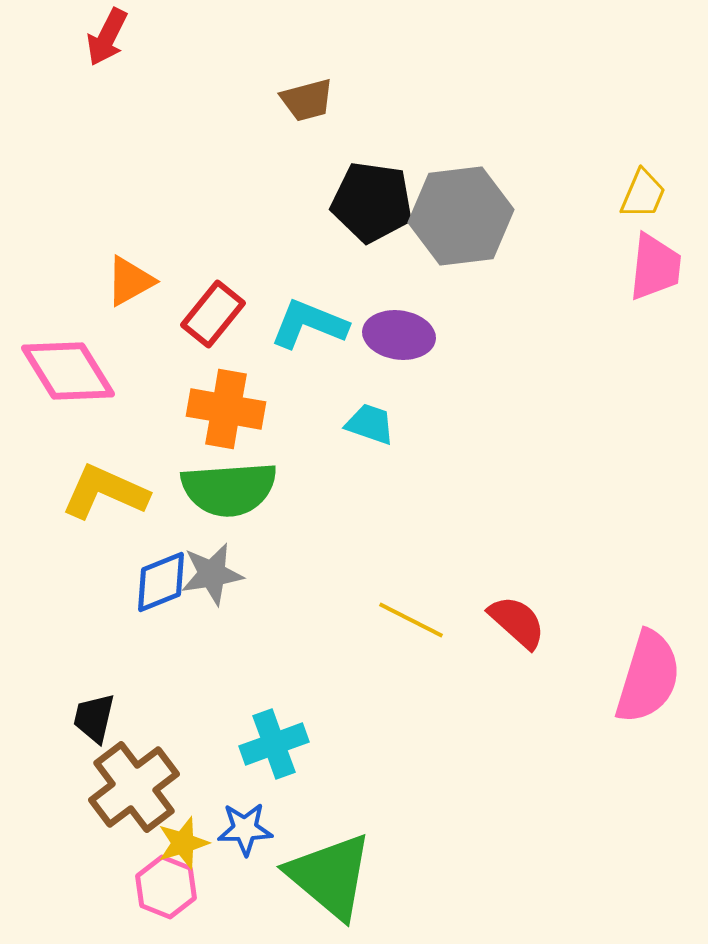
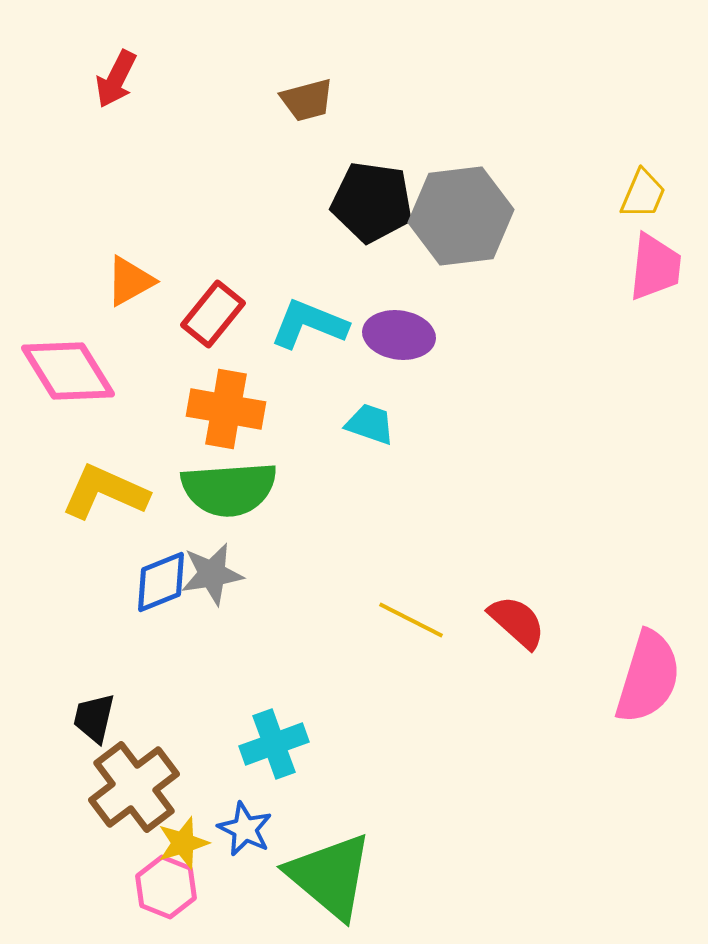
red arrow: moved 9 px right, 42 px down
blue star: rotated 28 degrees clockwise
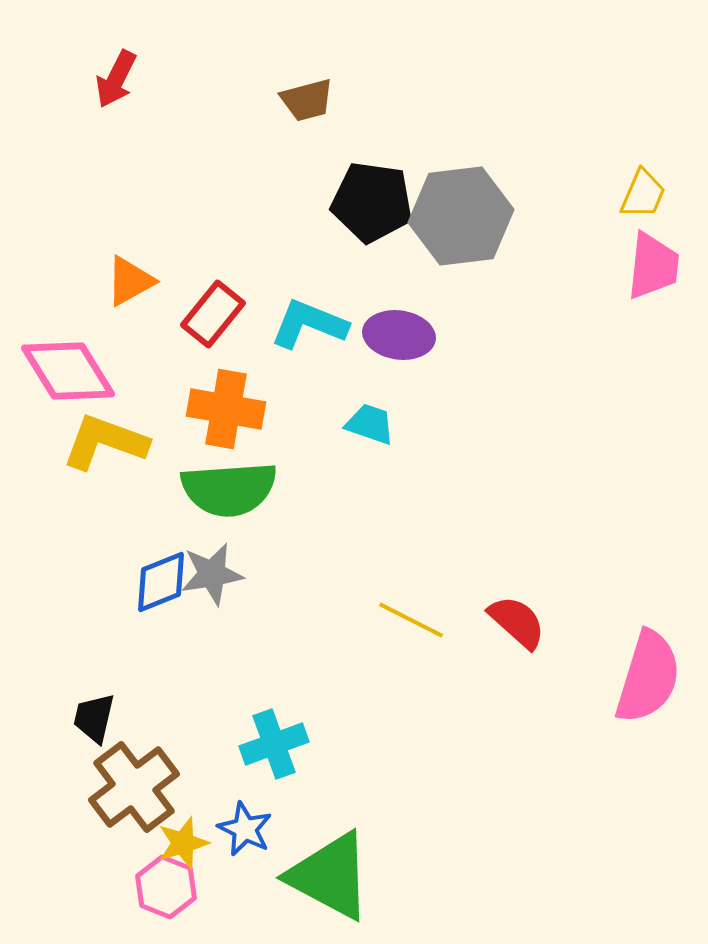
pink trapezoid: moved 2 px left, 1 px up
yellow L-shape: moved 50 px up; rotated 4 degrees counterclockwise
green triangle: rotated 12 degrees counterclockwise
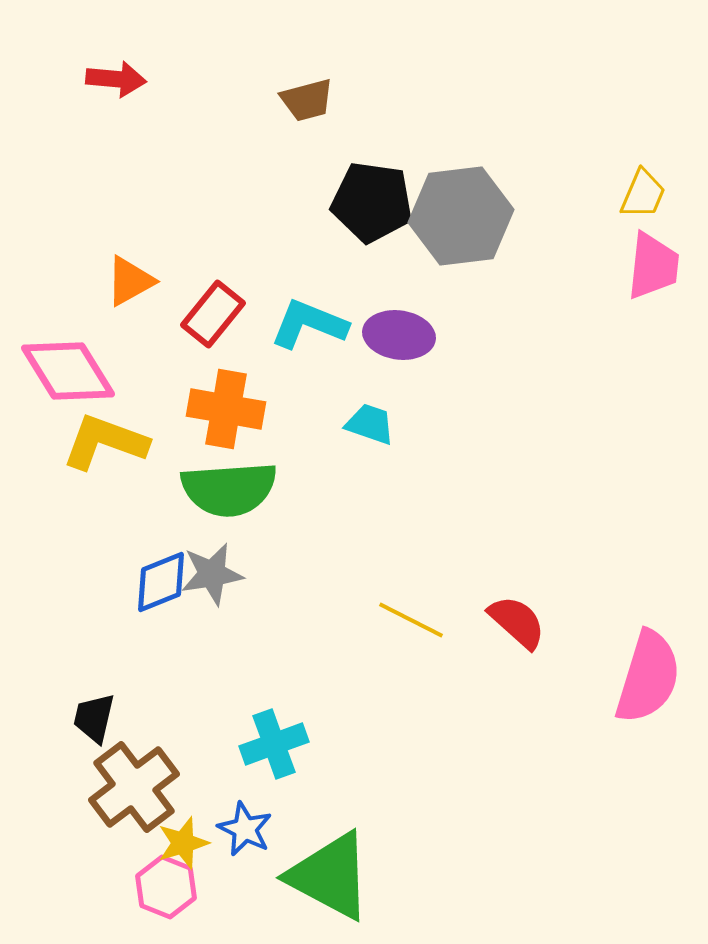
red arrow: rotated 112 degrees counterclockwise
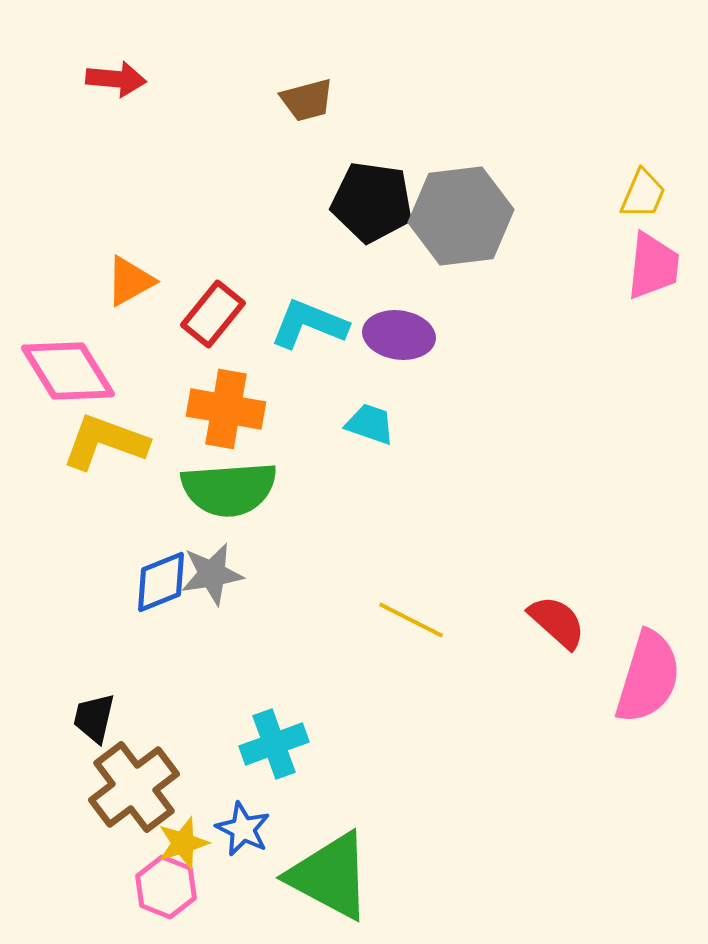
red semicircle: moved 40 px right
blue star: moved 2 px left
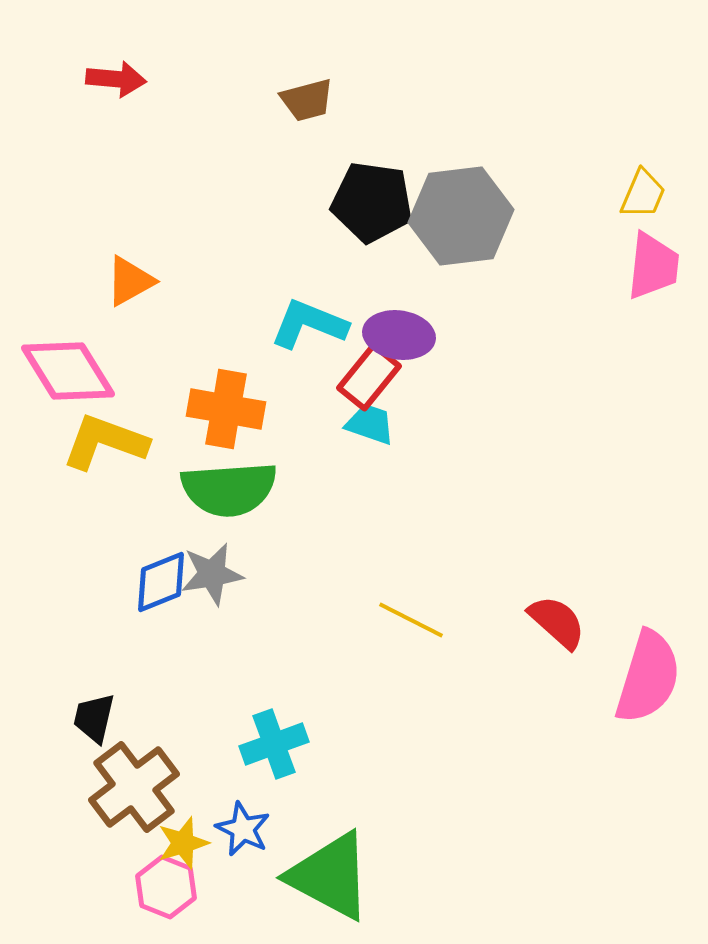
red rectangle: moved 156 px right, 63 px down
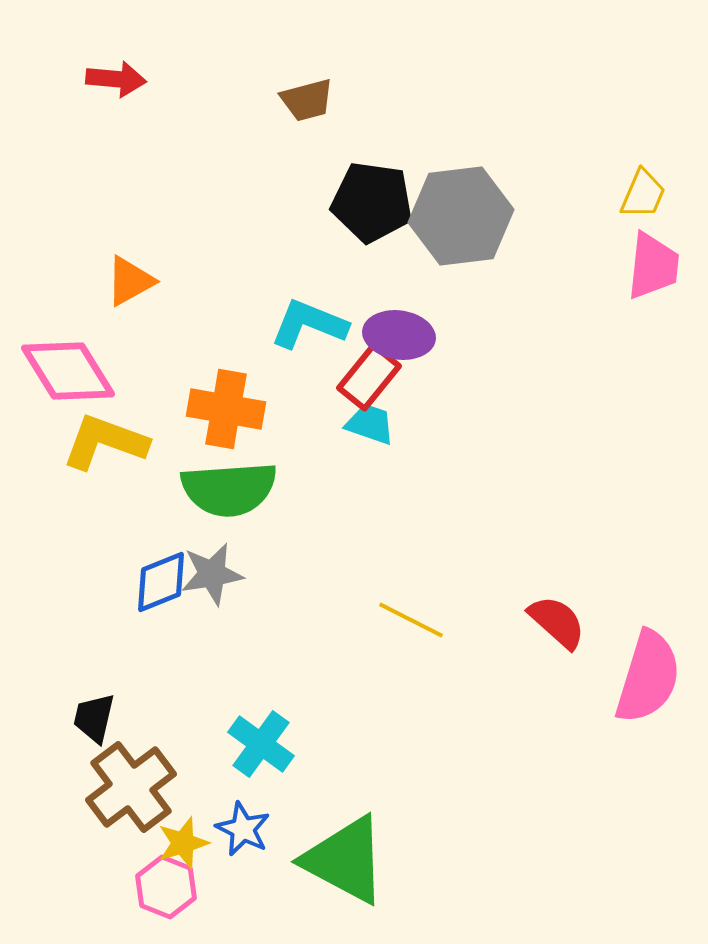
cyan cross: moved 13 px left; rotated 34 degrees counterclockwise
brown cross: moved 3 px left
green triangle: moved 15 px right, 16 px up
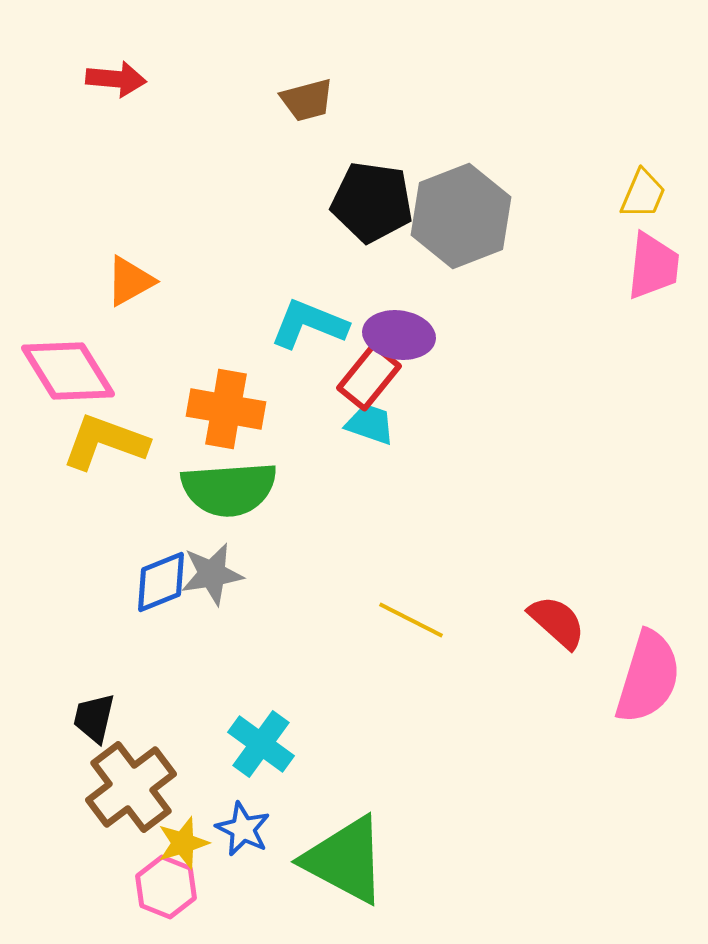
gray hexagon: rotated 14 degrees counterclockwise
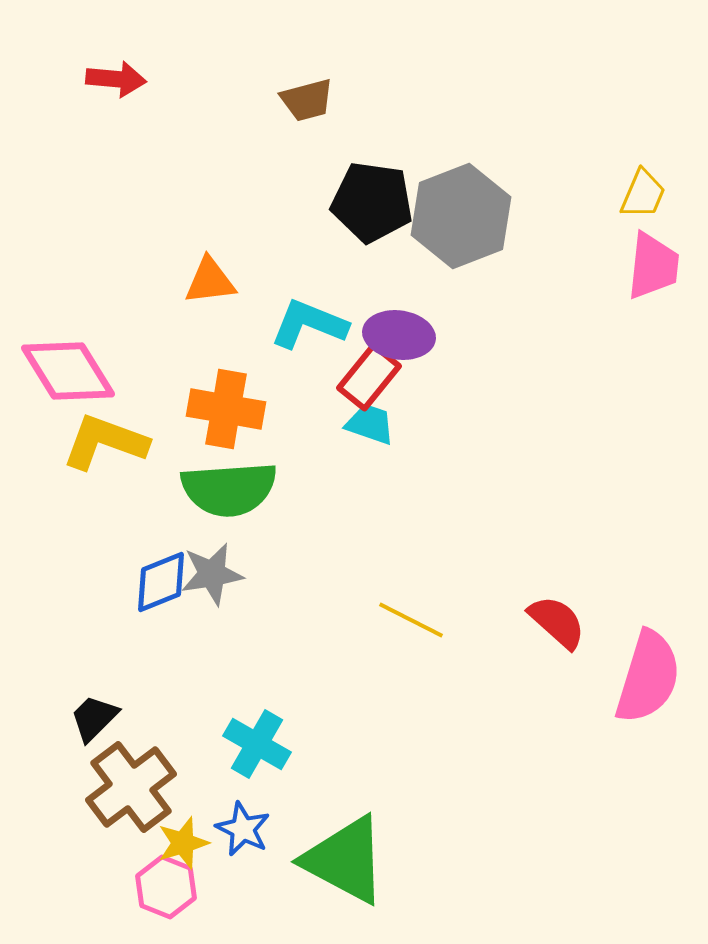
orange triangle: moved 80 px right; rotated 22 degrees clockwise
black trapezoid: rotated 32 degrees clockwise
cyan cross: moved 4 px left; rotated 6 degrees counterclockwise
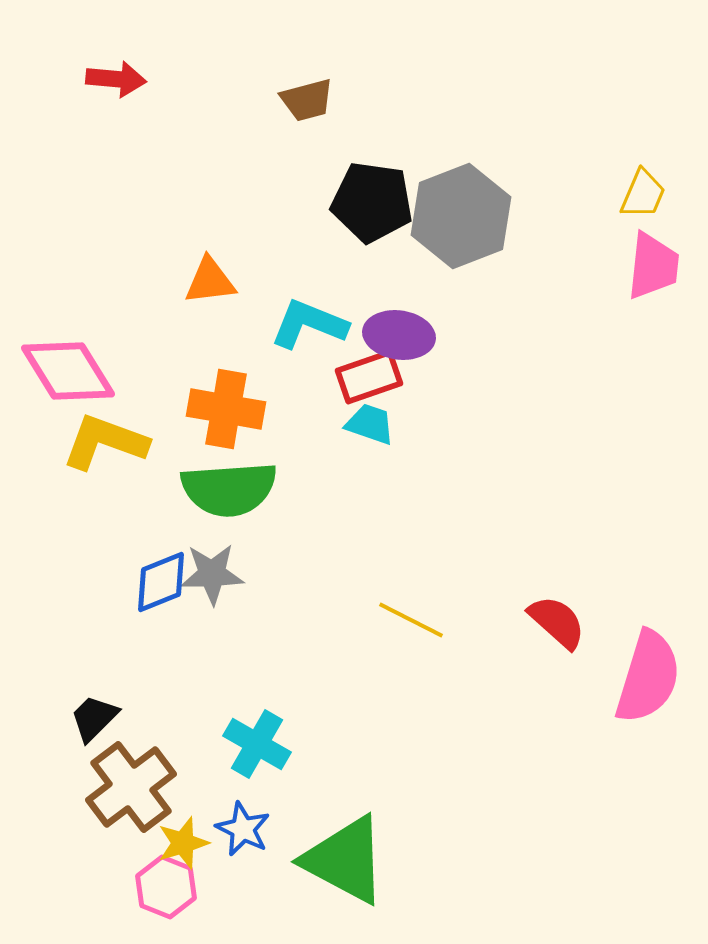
red rectangle: rotated 32 degrees clockwise
gray star: rotated 8 degrees clockwise
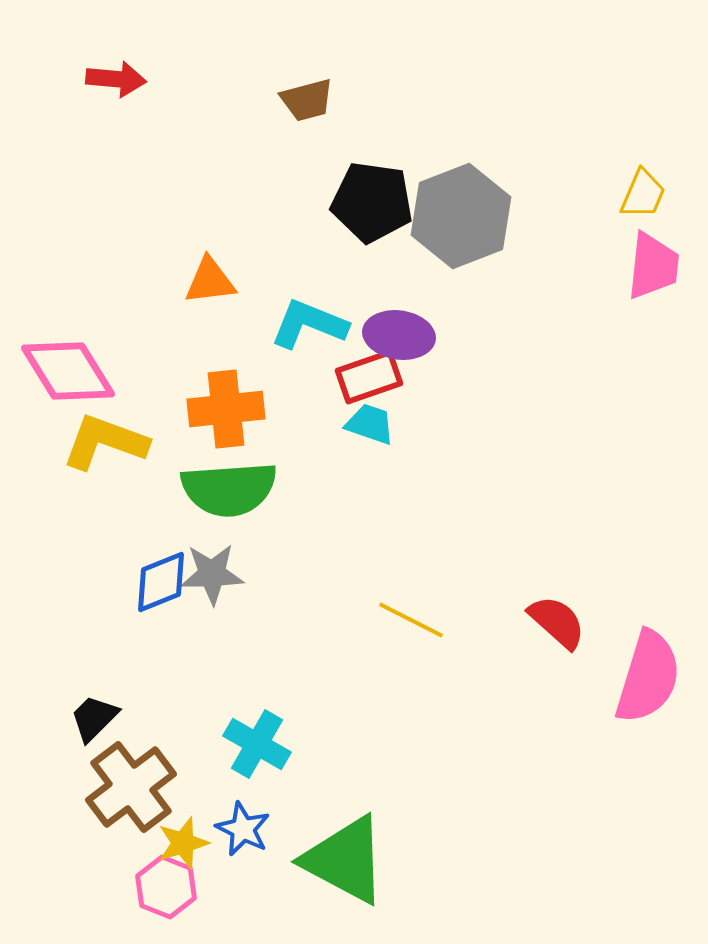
orange cross: rotated 16 degrees counterclockwise
